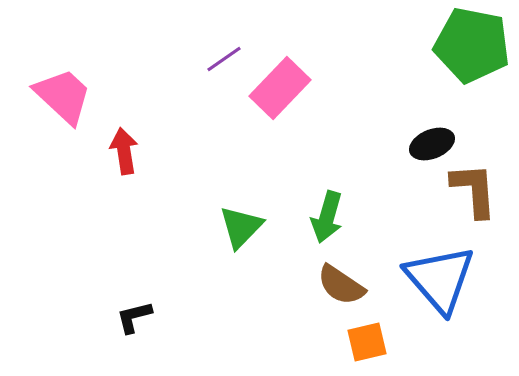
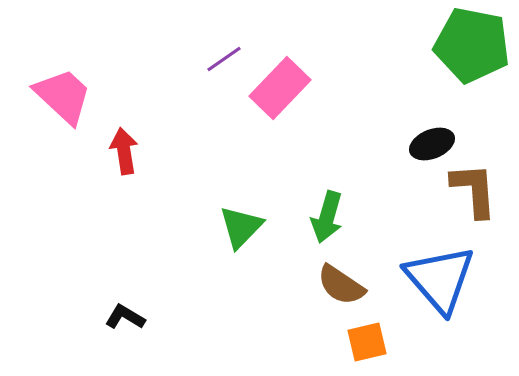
black L-shape: moved 9 px left; rotated 45 degrees clockwise
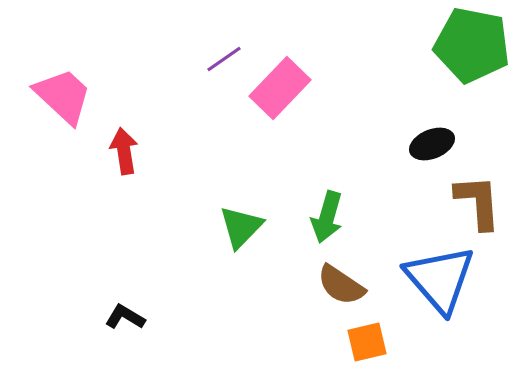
brown L-shape: moved 4 px right, 12 px down
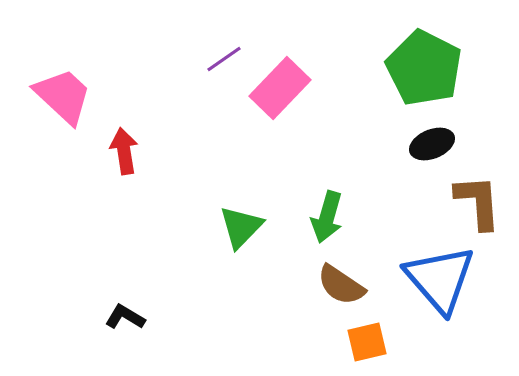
green pentagon: moved 48 px left, 23 px down; rotated 16 degrees clockwise
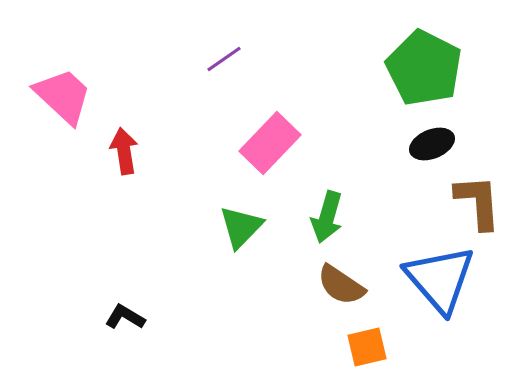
pink rectangle: moved 10 px left, 55 px down
orange square: moved 5 px down
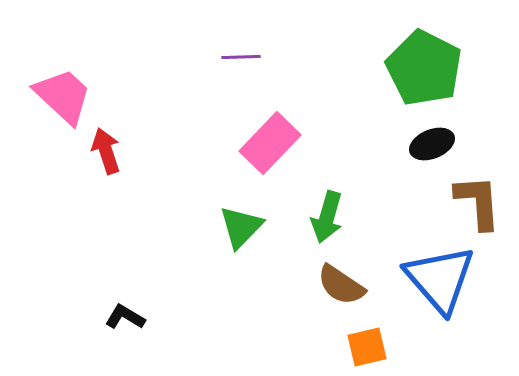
purple line: moved 17 px right, 2 px up; rotated 33 degrees clockwise
red arrow: moved 18 px left; rotated 9 degrees counterclockwise
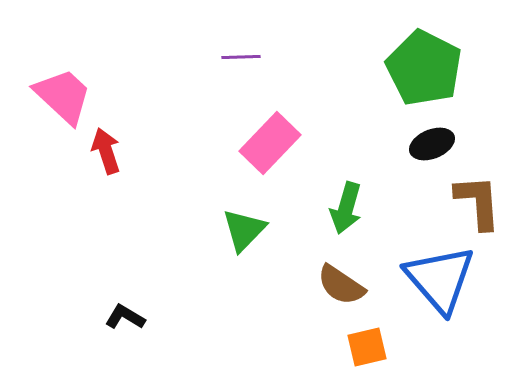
green arrow: moved 19 px right, 9 px up
green triangle: moved 3 px right, 3 px down
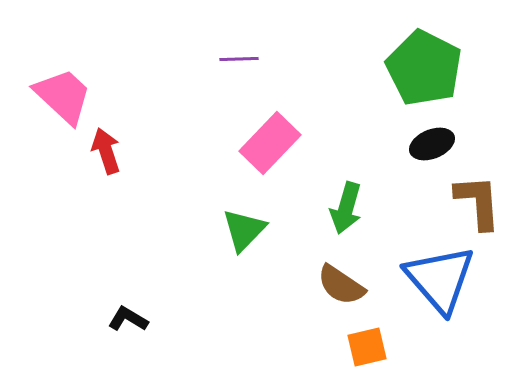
purple line: moved 2 px left, 2 px down
black L-shape: moved 3 px right, 2 px down
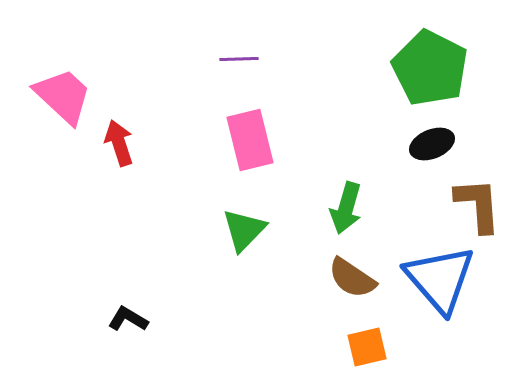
green pentagon: moved 6 px right
pink rectangle: moved 20 px left, 3 px up; rotated 58 degrees counterclockwise
red arrow: moved 13 px right, 8 px up
brown L-shape: moved 3 px down
brown semicircle: moved 11 px right, 7 px up
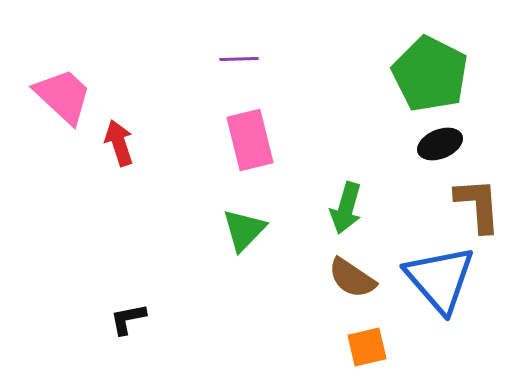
green pentagon: moved 6 px down
black ellipse: moved 8 px right
black L-shape: rotated 42 degrees counterclockwise
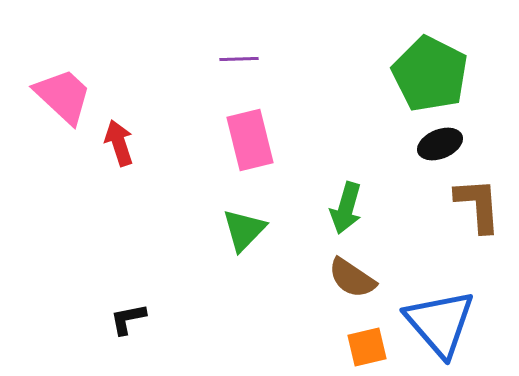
blue triangle: moved 44 px down
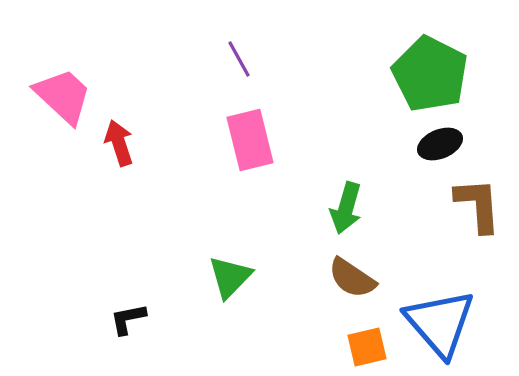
purple line: rotated 63 degrees clockwise
green triangle: moved 14 px left, 47 px down
